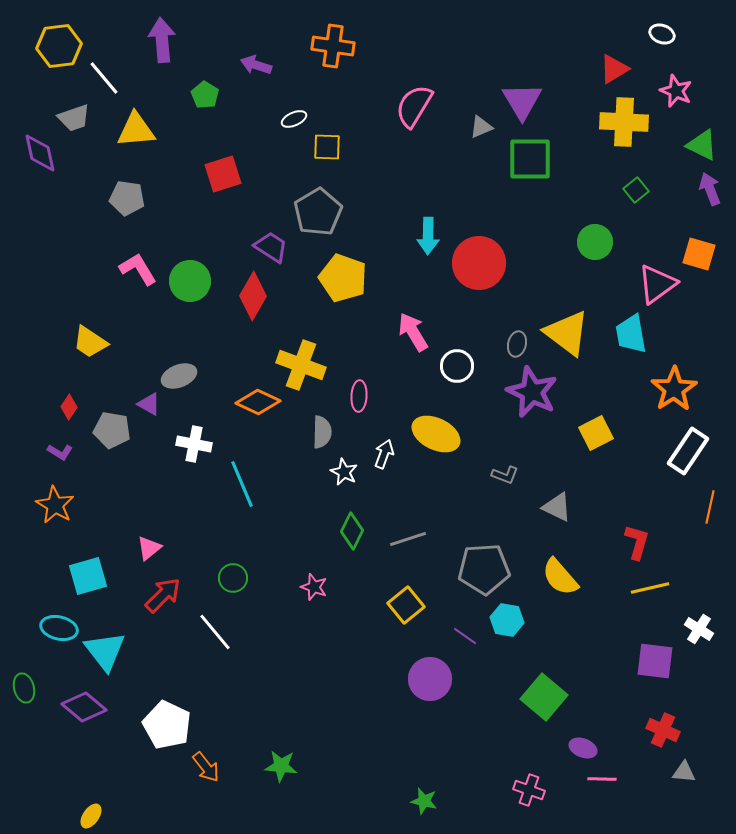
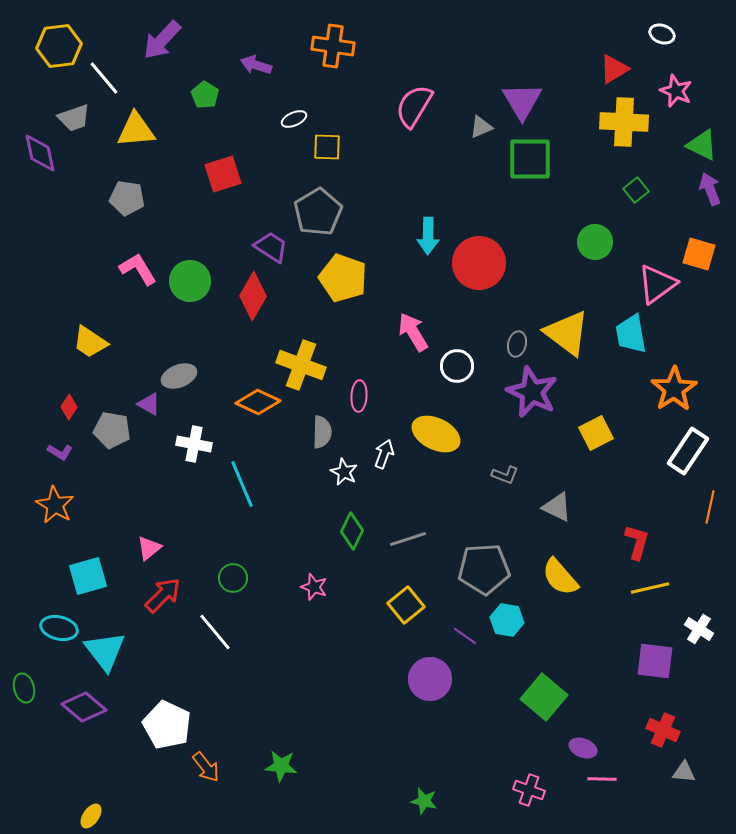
purple arrow at (162, 40): rotated 132 degrees counterclockwise
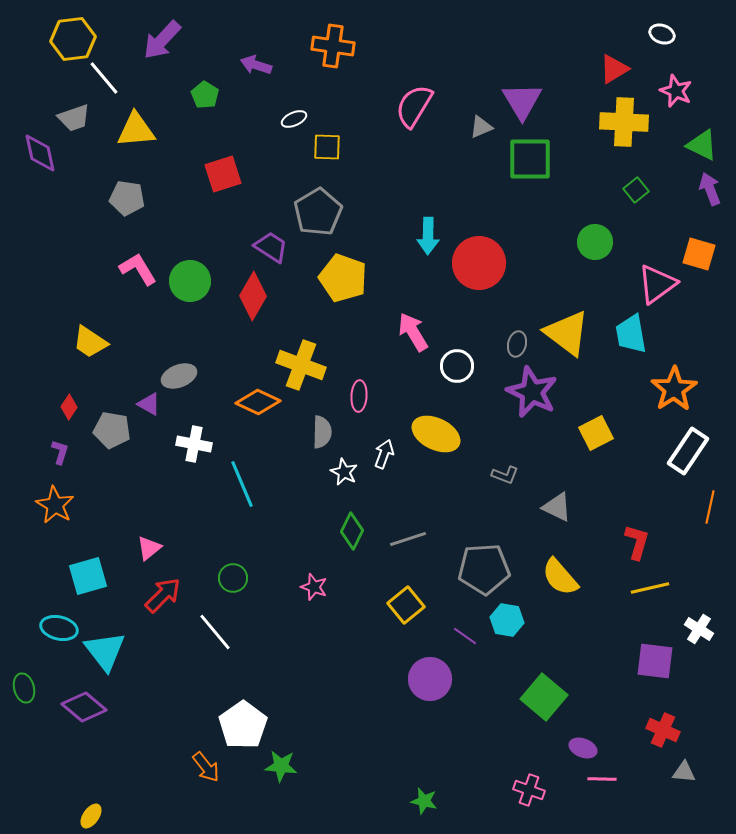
yellow hexagon at (59, 46): moved 14 px right, 7 px up
purple L-shape at (60, 452): rotated 105 degrees counterclockwise
white pentagon at (167, 725): moved 76 px right; rotated 12 degrees clockwise
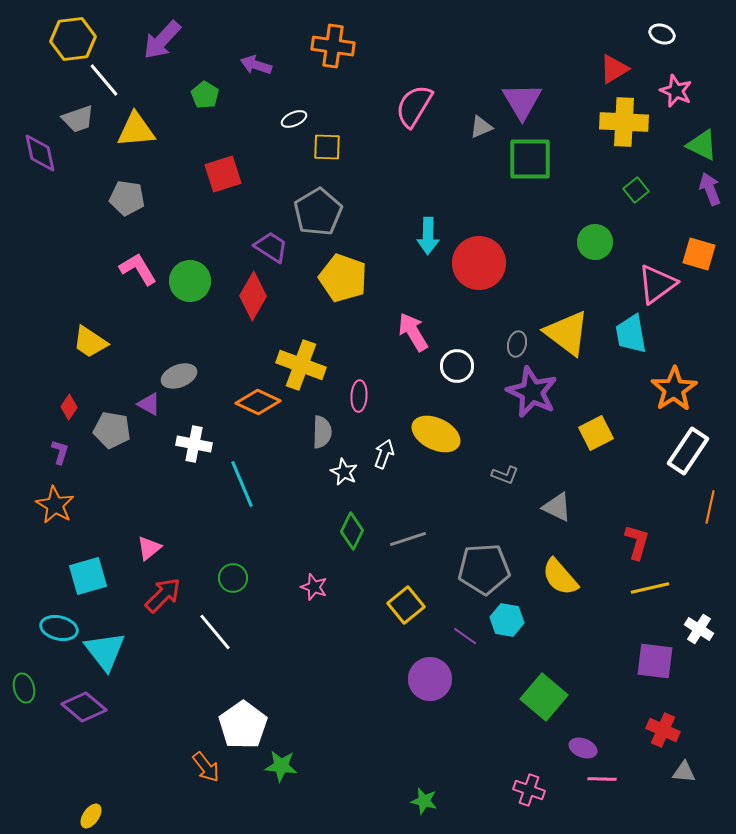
white line at (104, 78): moved 2 px down
gray trapezoid at (74, 118): moved 4 px right, 1 px down
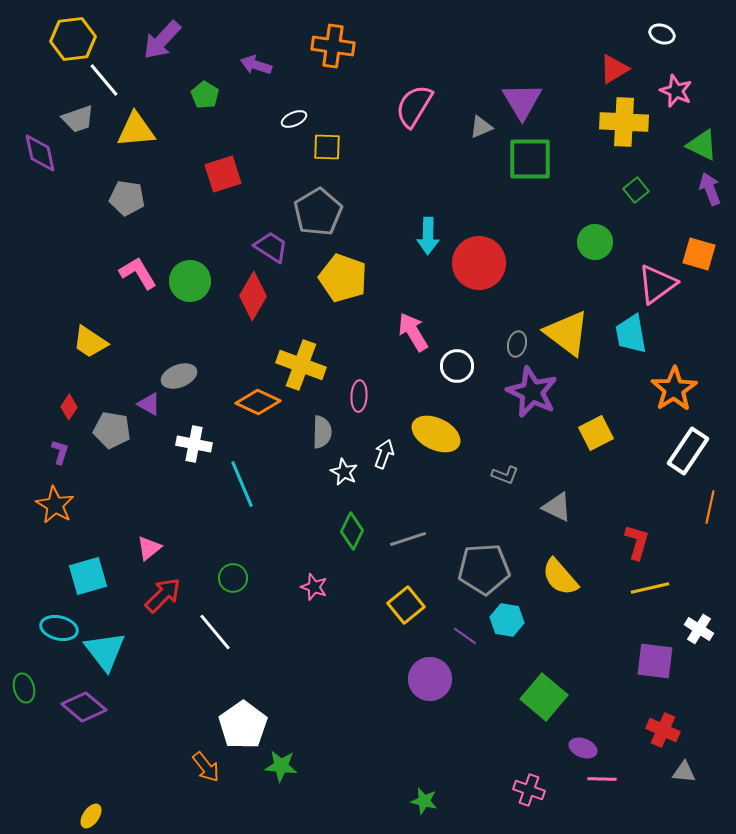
pink L-shape at (138, 269): moved 4 px down
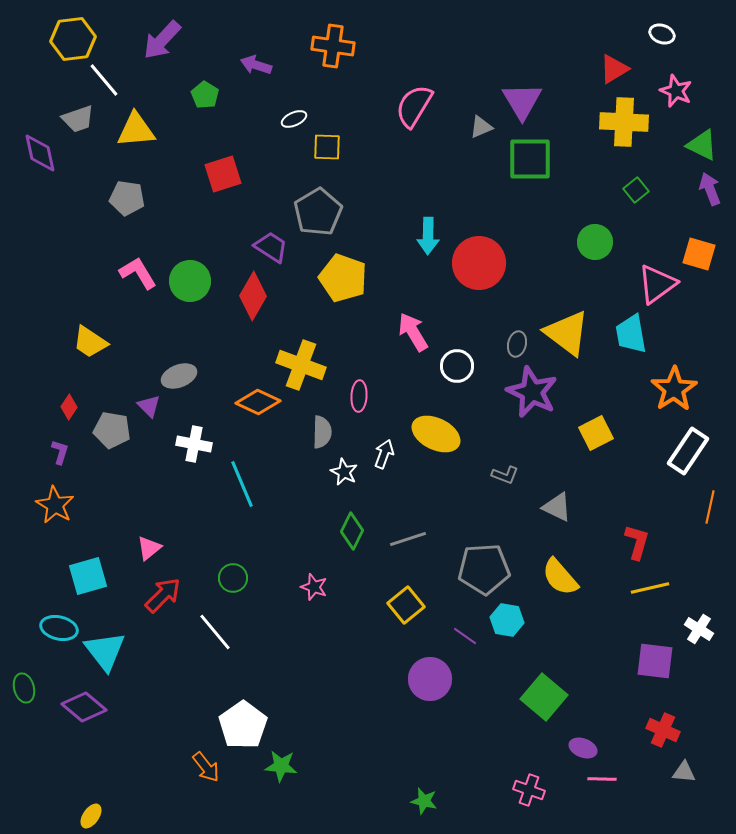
purple triangle at (149, 404): moved 2 px down; rotated 15 degrees clockwise
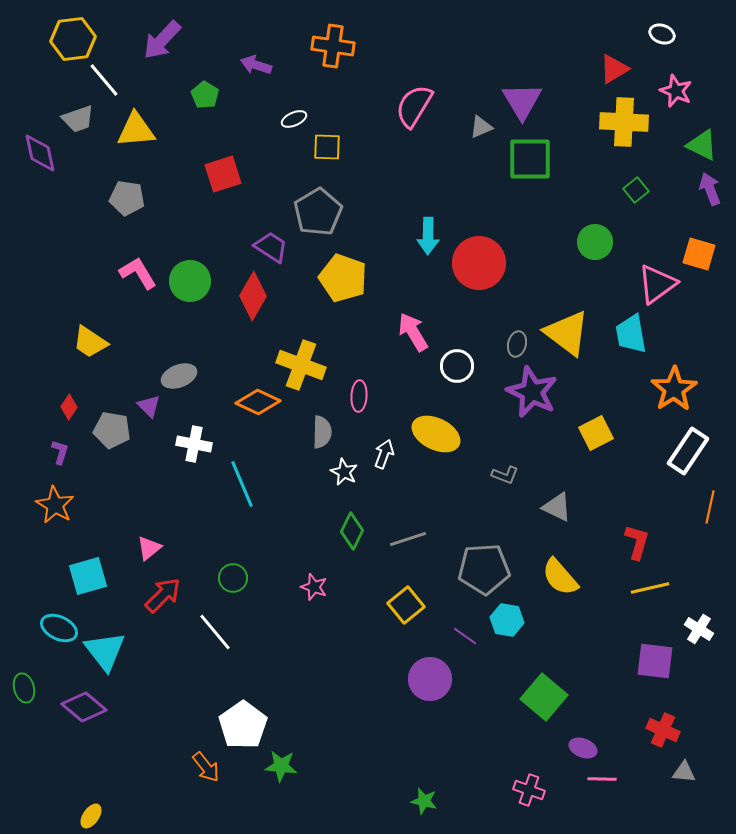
cyan ellipse at (59, 628): rotated 12 degrees clockwise
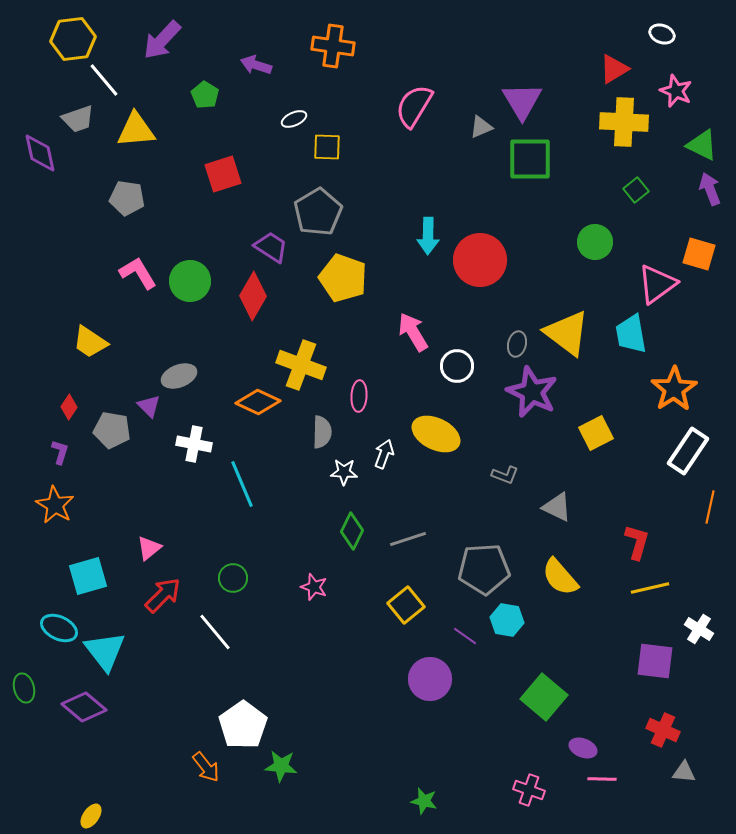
red circle at (479, 263): moved 1 px right, 3 px up
white star at (344, 472): rotated 24 degrees counterclockwise
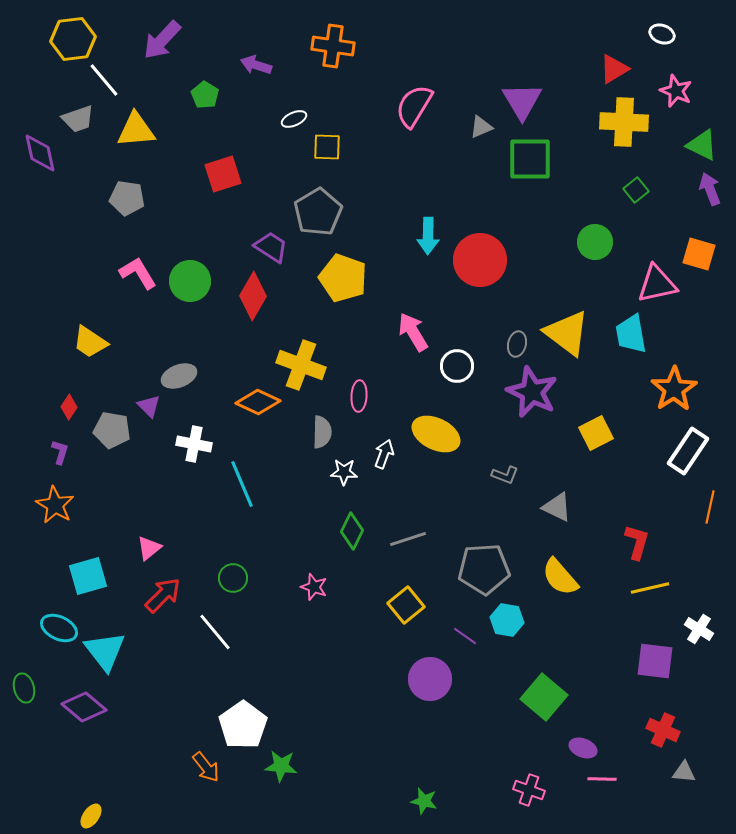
pink triangle at (657, 284): rotated 24 degrees clockwise
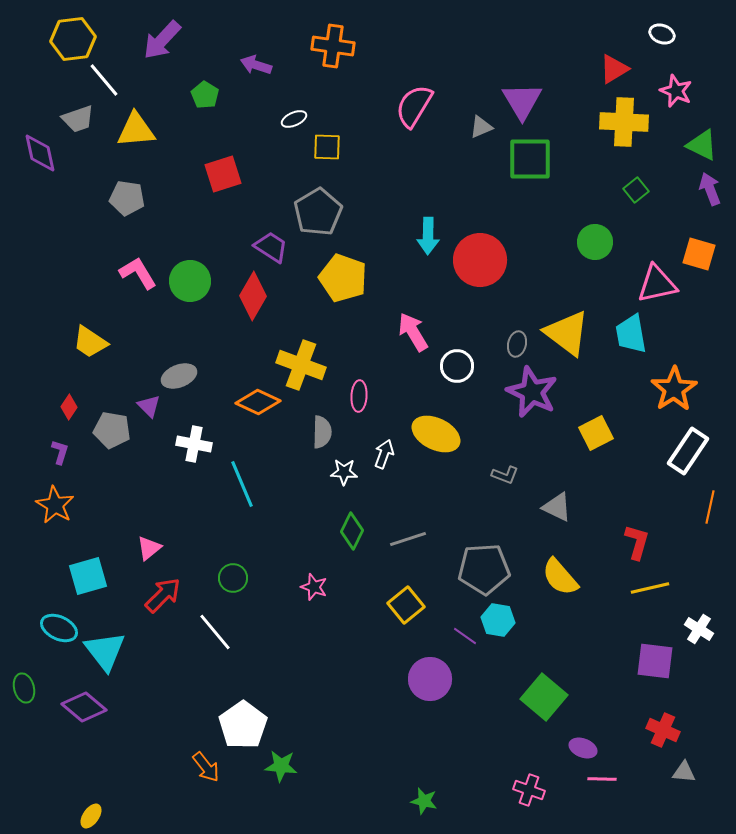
cyan hexagon at (507, 620): moved 9 px left
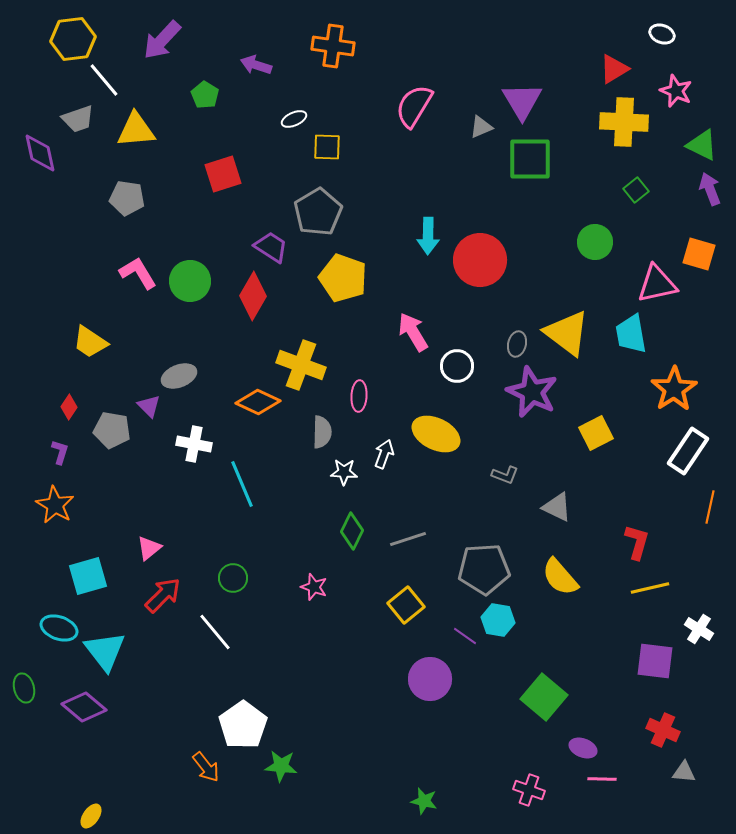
cyan ellipse at (59, 628): rotated 6 degrees counterclockwise
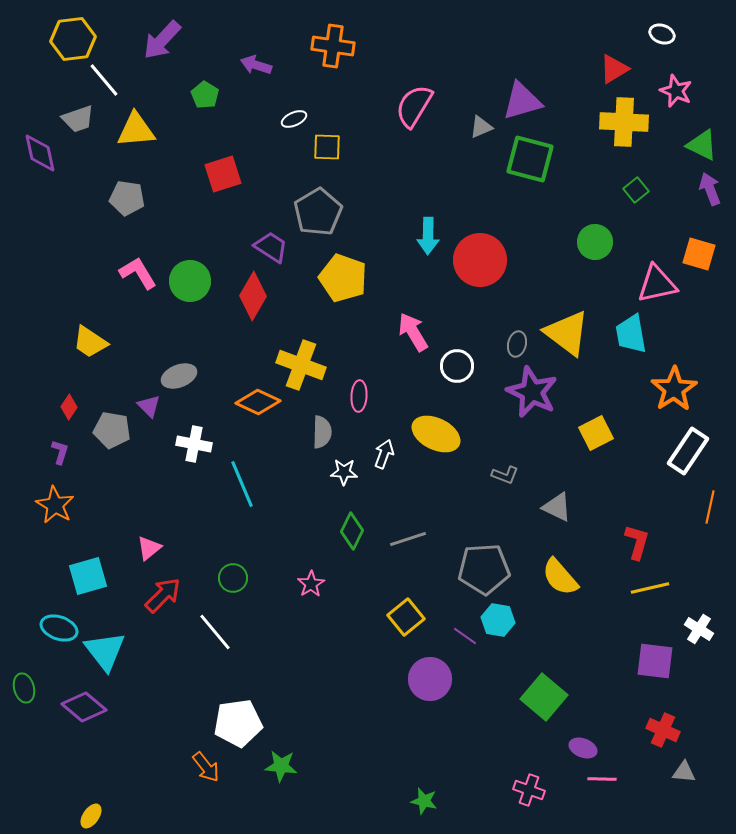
purple triangle at (522, 101): rotated 45 degrees clockwise
green square at (530, 159): rotated 15 degrees clockwise
pink star at (314, 587): moved 3 px left, 3 px up; rotated 20 degrees clockwise
yellow square at (406, 605): moved 12 px down
white pentagon at (243, 725): moved 5 px left, 2 px up; rotated 27 degrees clockwise
